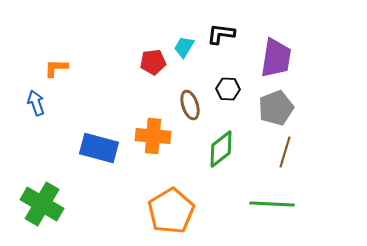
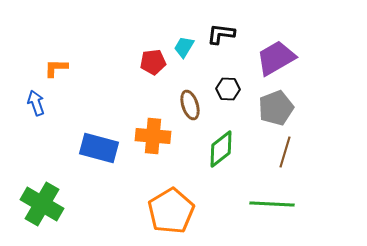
purple trapezoid: rotated 129 degrees counterclockwise
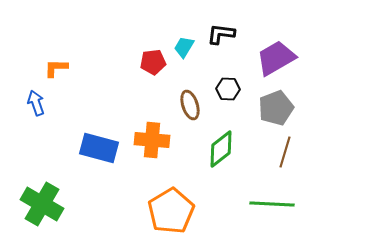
orange cross: moved 1 px left, 4 px down
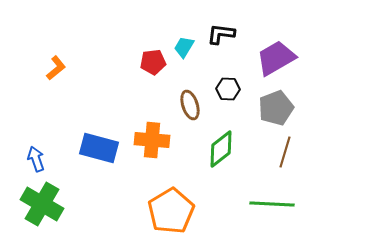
orange L-shape: rotated 140 degrees clockwise
blue arrow: moved 56 px down
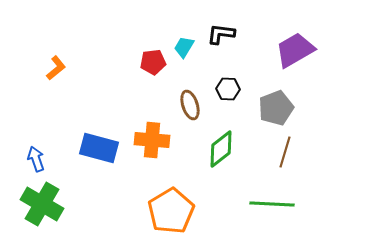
purple trapezoid: moved 19 px right, 8 px up
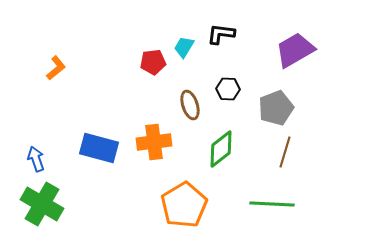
orange cross: moved 2 px right, 2 px down; rotated 12 degrees counterclockwise
orange pentagon: moved 13 px right, 6 px up
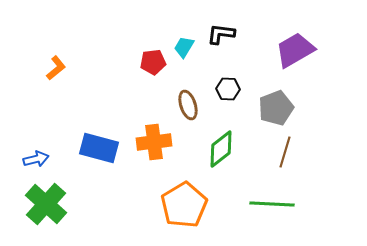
brown ellipse: moved 2 px left
blue arrow: rotated 95 degrees clockwise
green cross: moved 4 px right; rotated 12 degrees clockwise
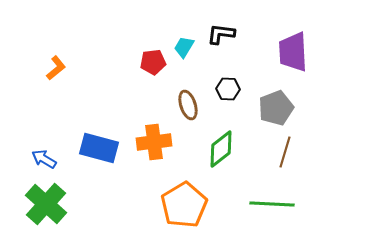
purple trapezoid: moved 2 px left, 2 px down; rotated 63 degrees counterclockwise
blue arrow: moved 8 px right; rotated 135 degrees counterclockwise
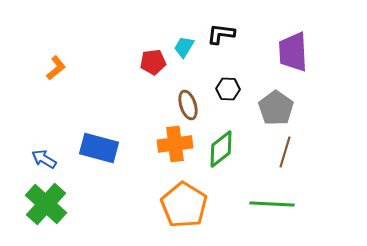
gray pentagon: rotated 16 degrees counterclockwise
orange cross: moved 21 px right, 2 px down
orange pentagon: rotated 9 degrees counterclockwise
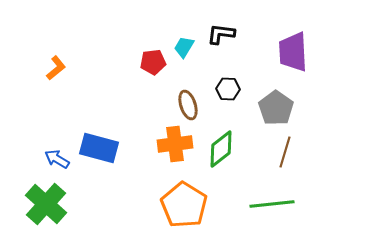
blue arrow: moved 13 px right
green line: rotated 9 degrees counterclockwise
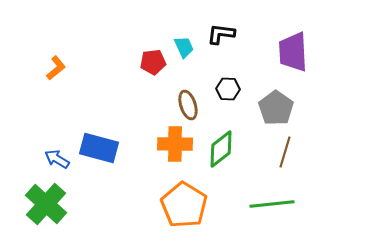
cyan trapezoid: rotated 125 degrees clockwise
orange cross: rotated 8 degrees clockwise
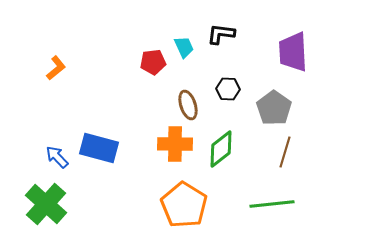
gray pentagon: moved 2 px left
blue arrow: moved 2 px up; rotated 15 degrees clockwise
